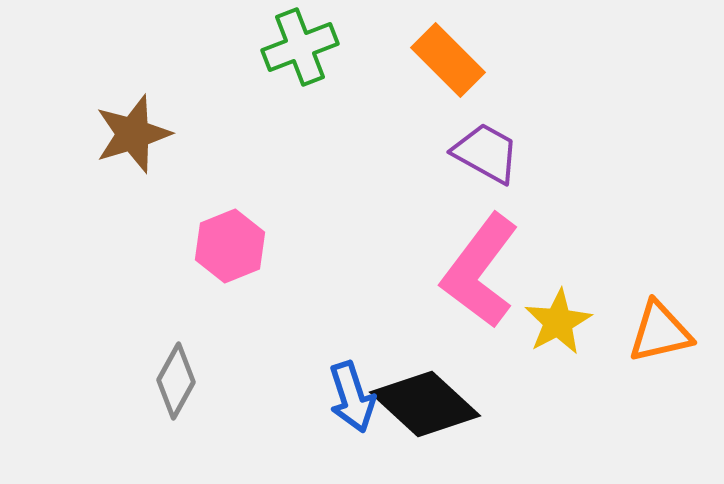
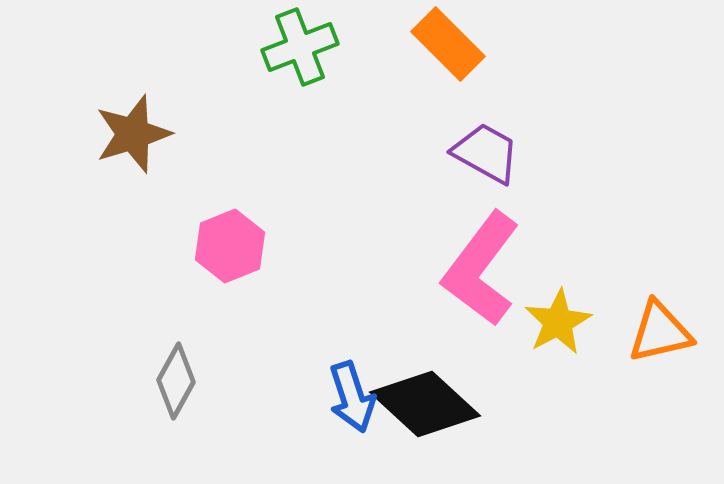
orange rectangle: moved 16 px up
pink L-shape: moved 1 px right, 2 px up
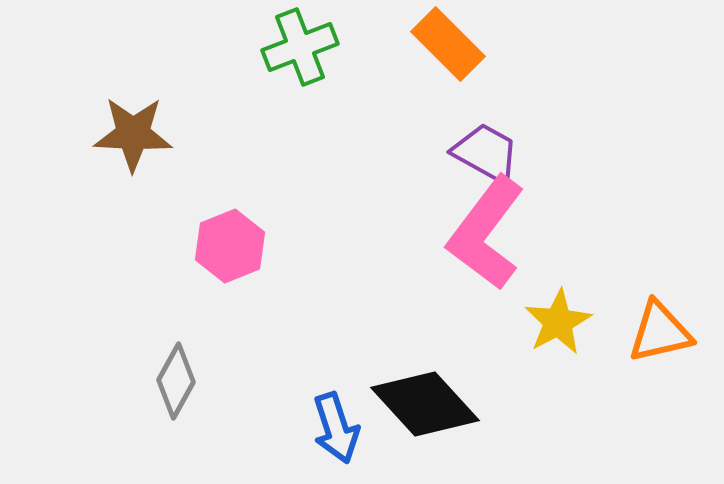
brown star: rotated 20 degrees clockwise
pink L-shape: moved 5 px right, 36 px up
blue arrow: moved 16 px left, 31 px down
black diamond: rotated 5 degrees clockwise
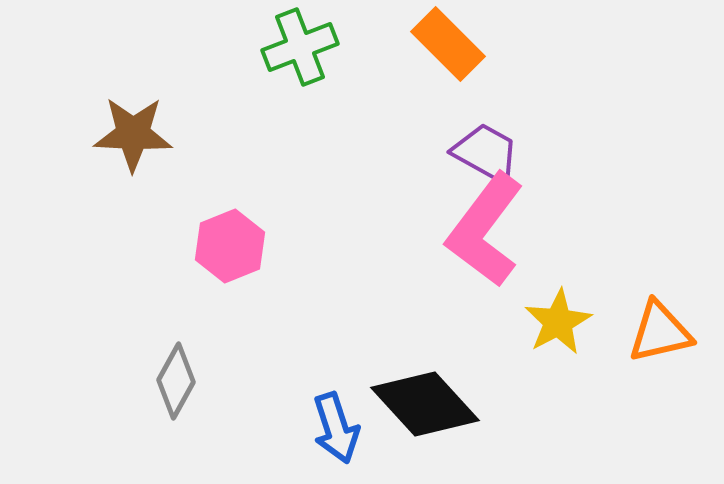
pink L-shape: moved 1 px left, 3 px up
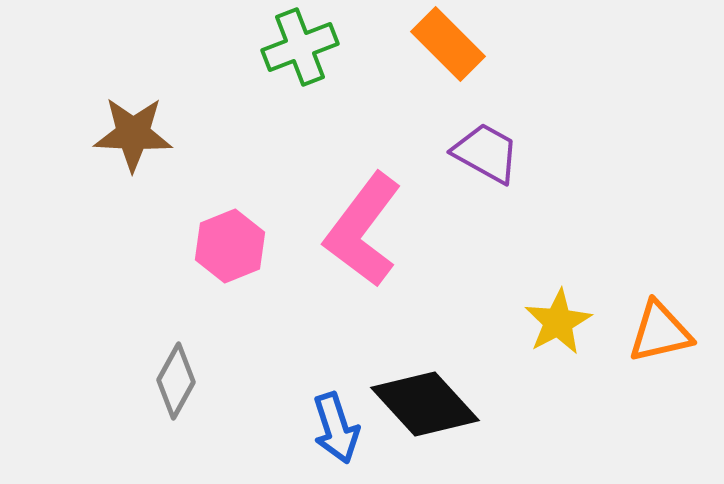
pink L-shape: moved 122 px left
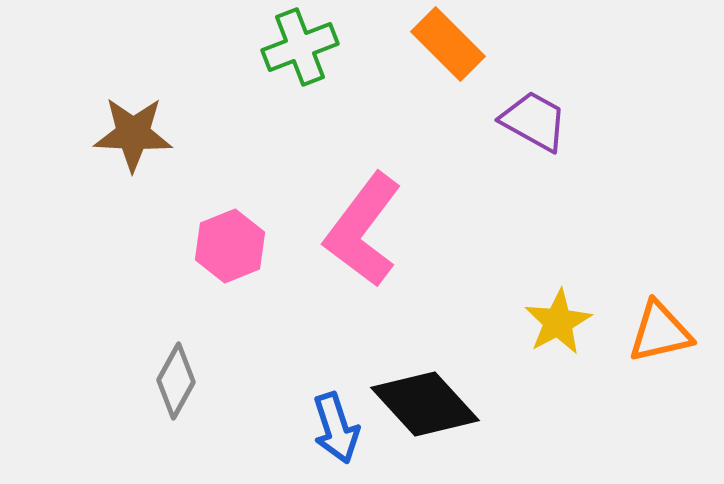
purple trapezoid: moved 48 px right, 32 px up
